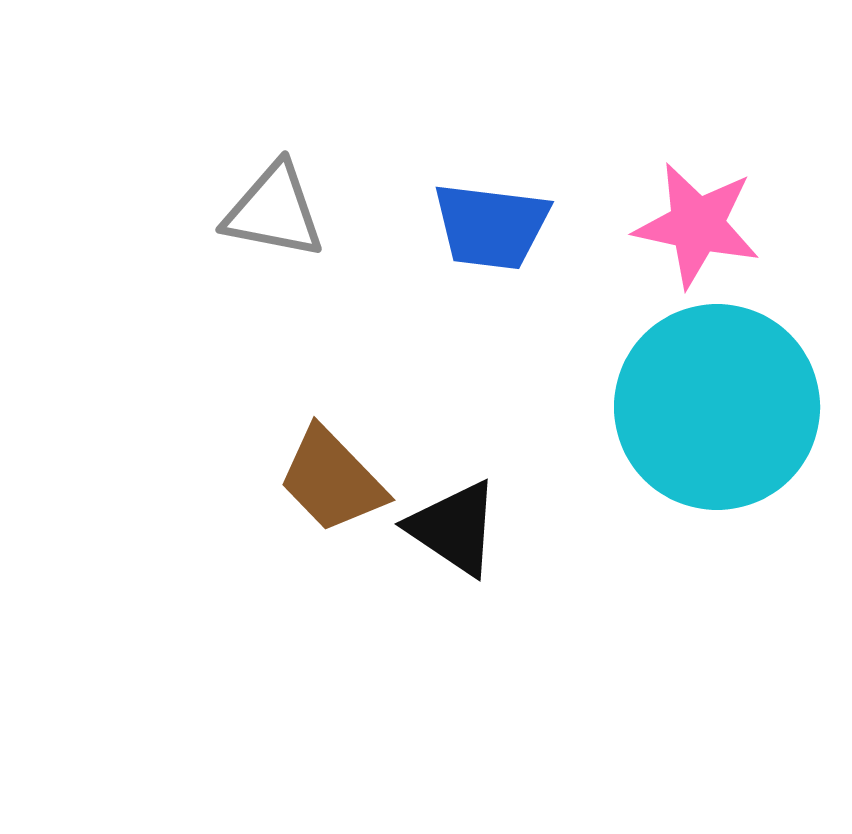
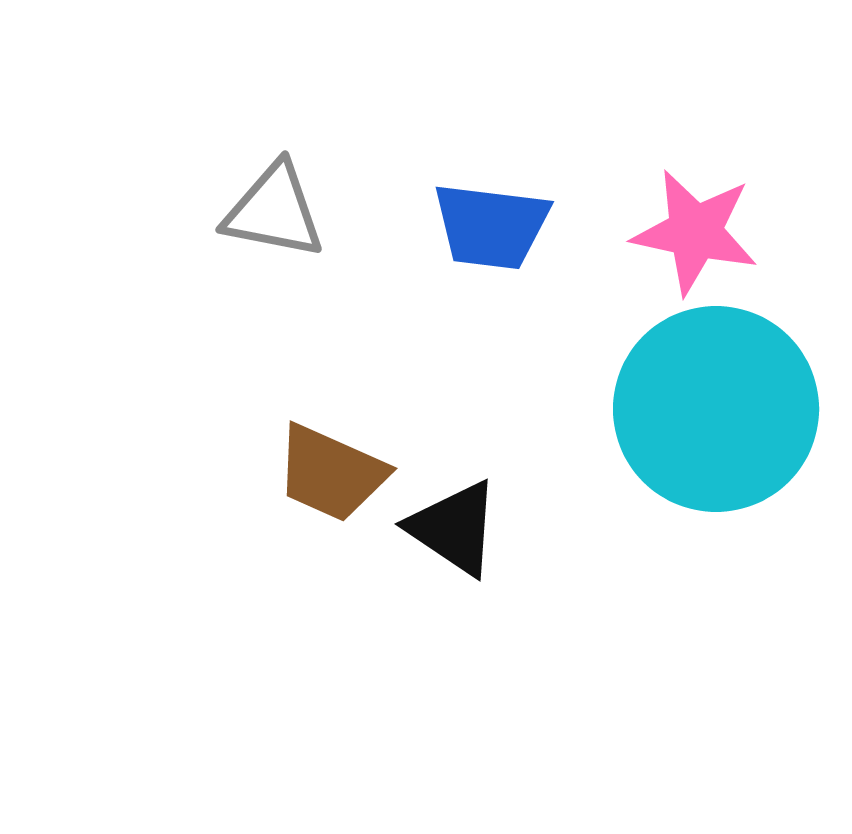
pink star: moved 2 px left, 7 px down
cyan circle: moved 1 px left, 2 px down
brown trapezoid: moved 1 px left, 7 px up; rotated 22 degrees counterclockwise
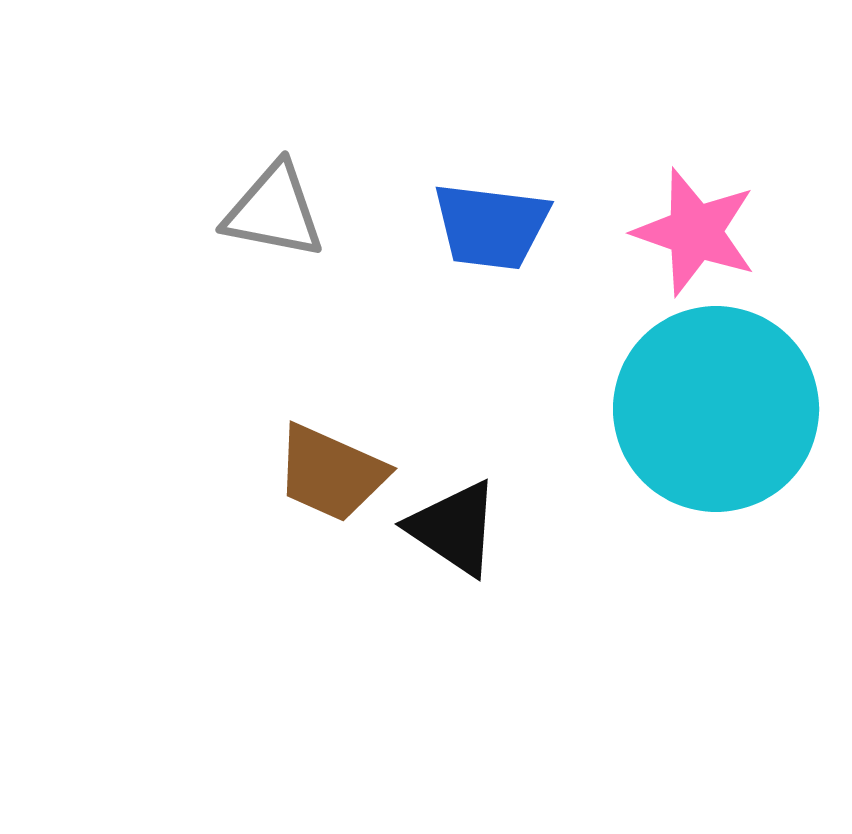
pink star: rotated 7 degrees clockwise
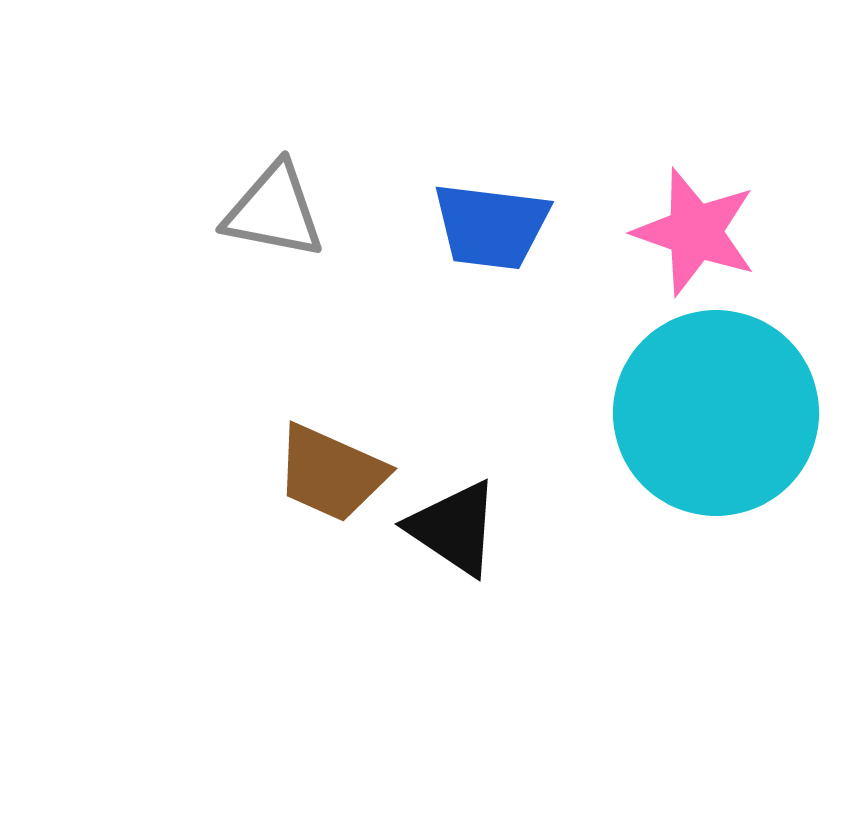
cyan circle: moved 4 px down
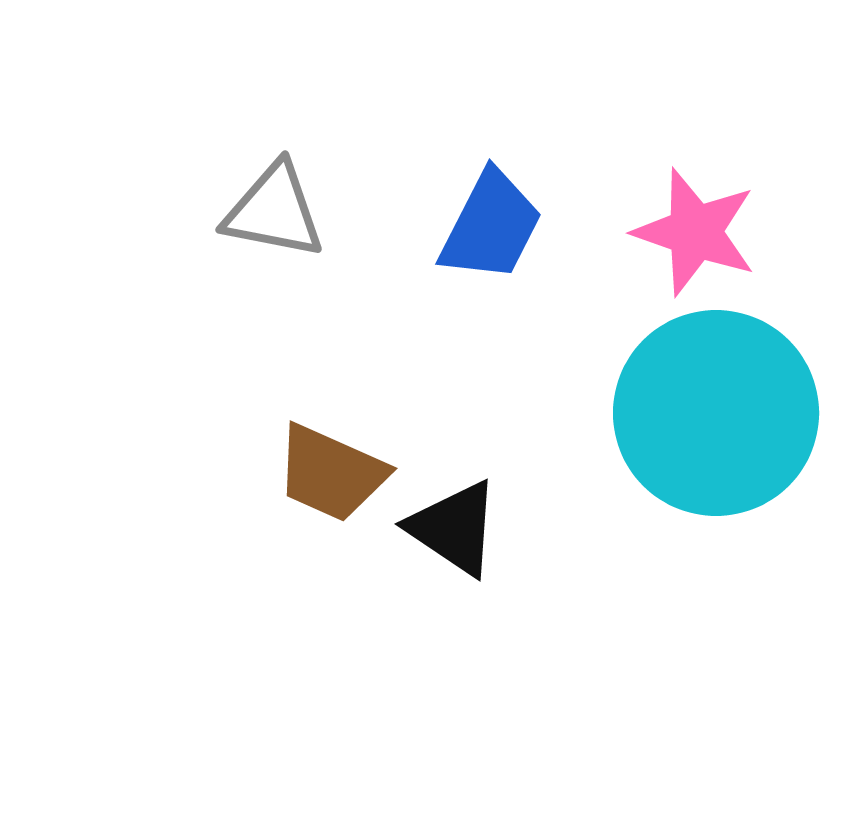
blue trapezoid: rotated 70 degrees counterclockwise
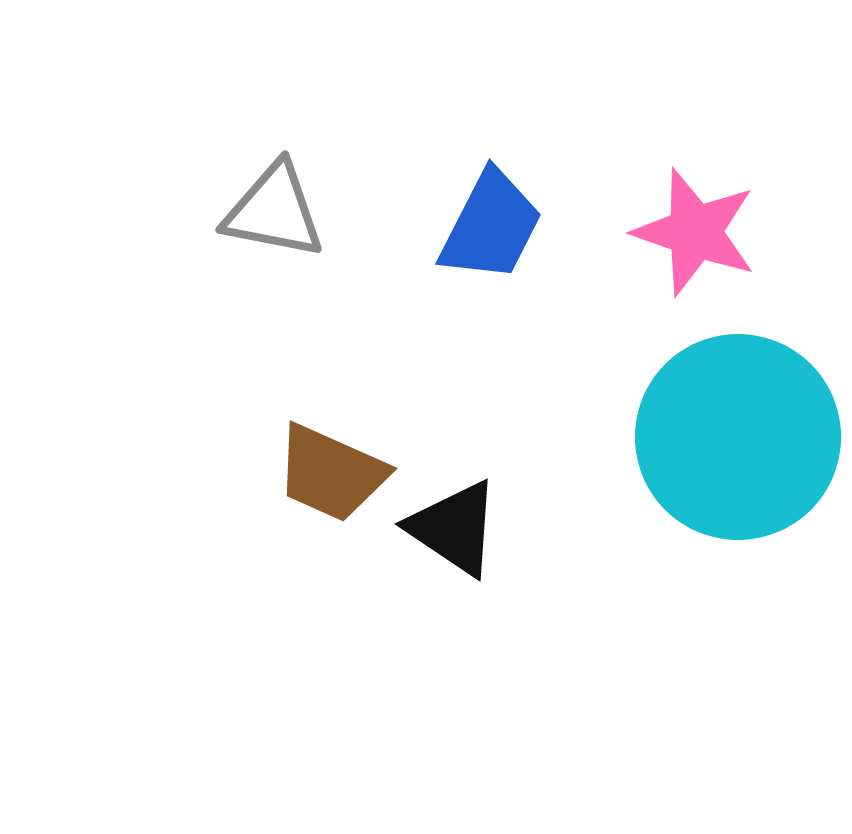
cyan circle: moved 22 px right, 24 px down
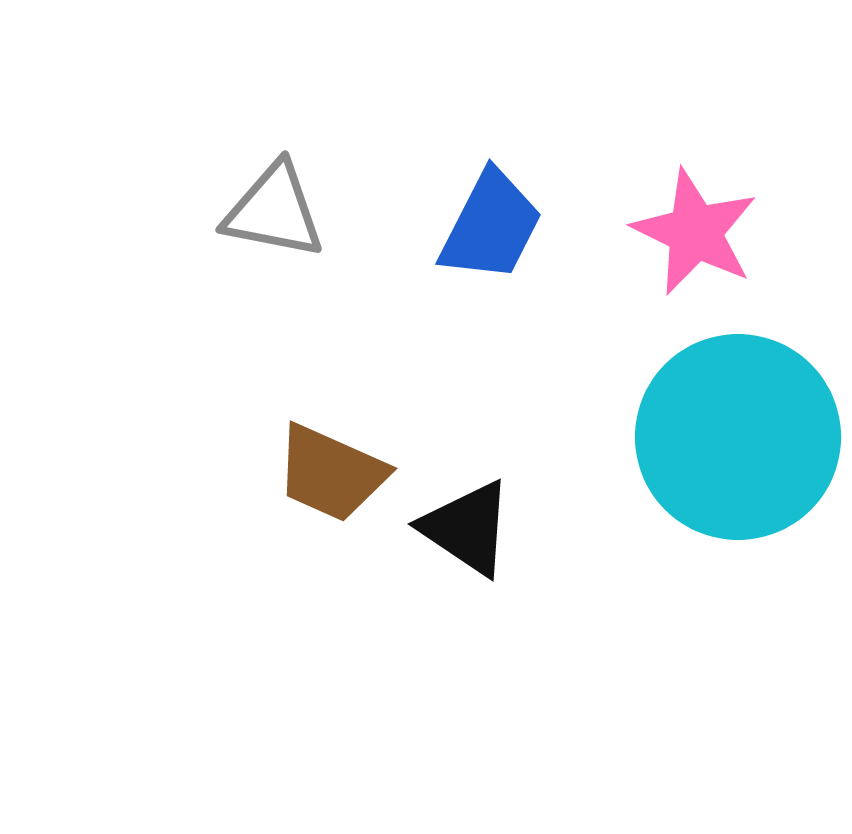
pink star: rotated 7 degrees clockwise
black triangle: moved 13 px right
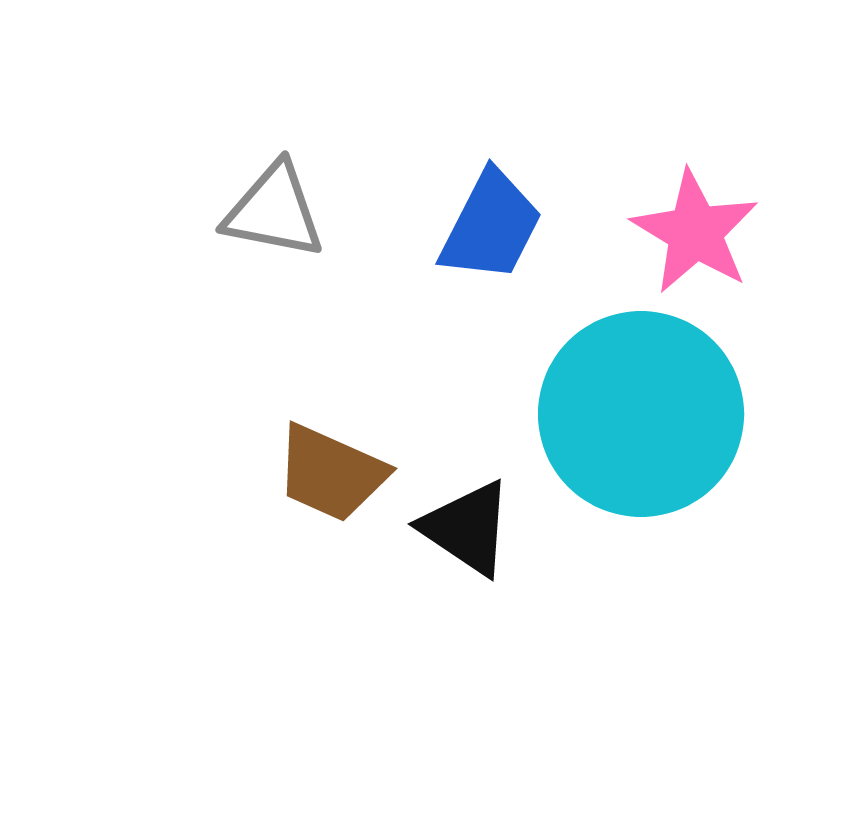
pink star: rotated 5 degrees clockwise
cyan circle: moved 97 px left, 23 px up
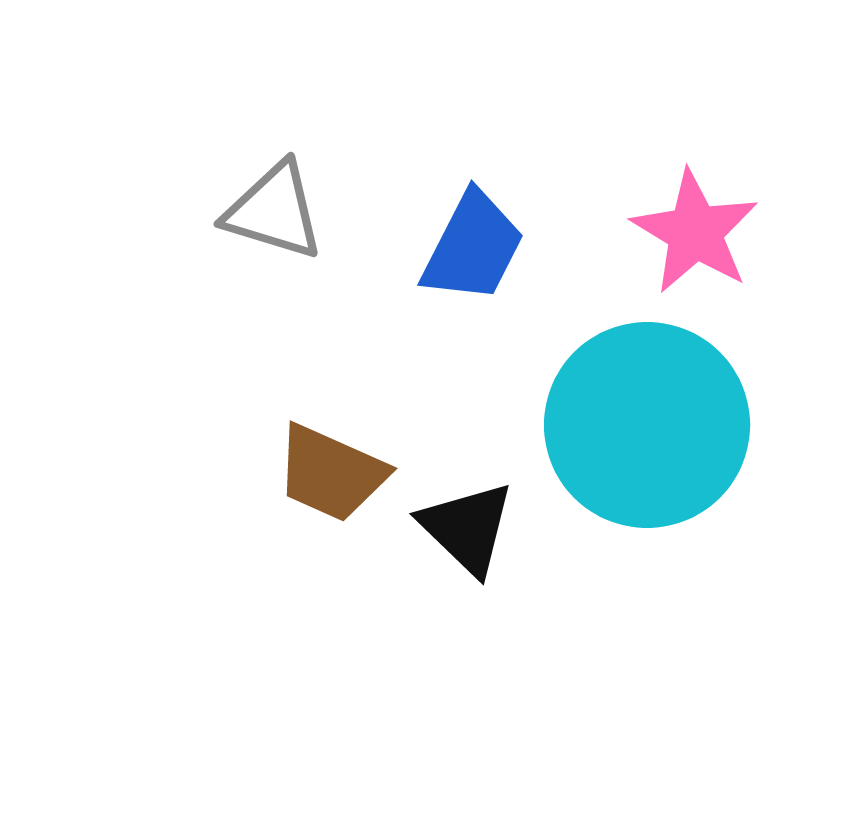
gray triangle: rotated 6 degrees clockwise
blue trapezoid: moved 18 px left, 21 px down
cyan circle: moved 6 px right, 11 px down
black triangle: rotated 10 degrees clockwise
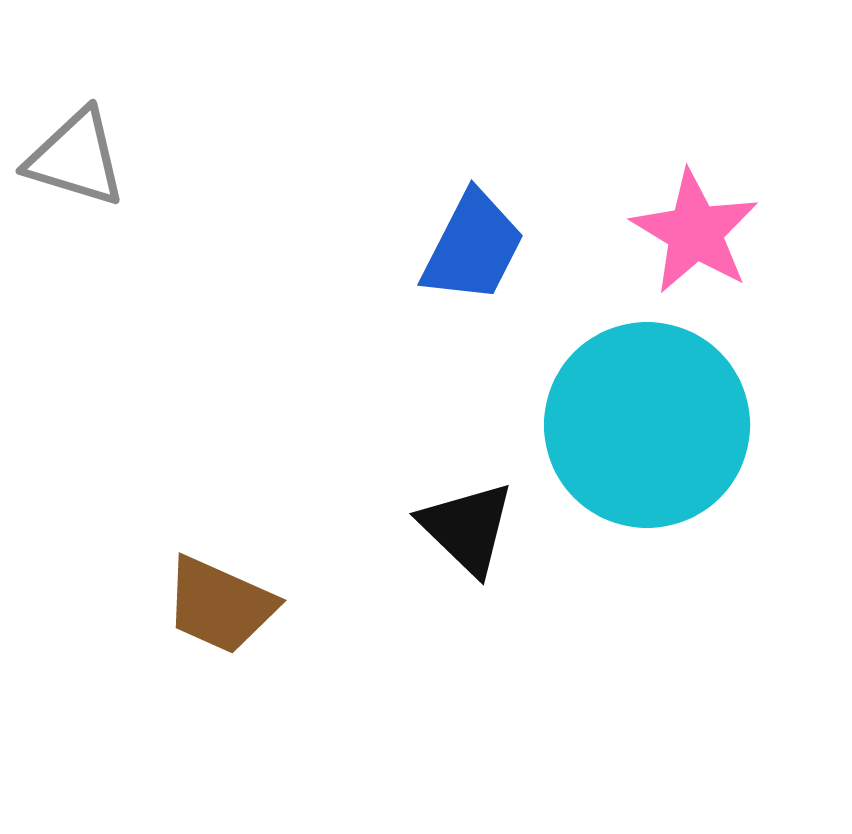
gray triangle: moved 198 px left, 53 px up
brown trapezoid: moved 111 px left, 132 px down
